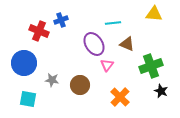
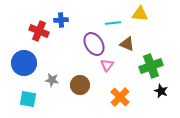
yellow triangle: moved 14 px left
blue cross: rotated 16 degrees clockwise
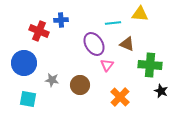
green cross: moved 1 px left, 1 px up; rotated 25 degrees clockwise
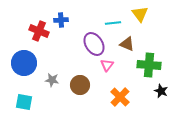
yellow triangle: rotated 48 degrees clockwise
green cross: moved 1 px left
cyan square: moved 4 px left, 3 px down
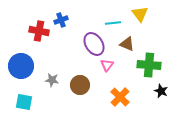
blue cross: rotated 16 degrees counterclockwise
red cross: rotated 12 degrees counterclockwise
blue circle: moved 3 px left, 3 px down
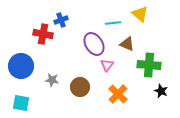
yellow triangle: rotated 12 degrees counterclockwise
red cross: moved 4 px right, 3 px down
brown circle: moved 2 px down
orange cross: moved 2 px left, 3 px up
cyan square: moved 3 px left, 1 px down
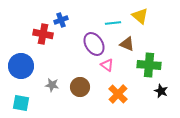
yellow triangle: moved 2 px down
pink triangle: rotated 32 degrees counterclockwise
gray star: moved 5 px down
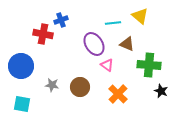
cyan square: moved 1 px right, 1 px down
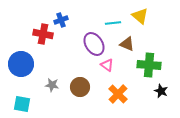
blue circle: moved 2 px up
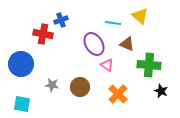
cyan line: rotated 14 degrees clockwise
